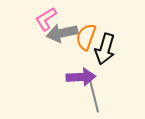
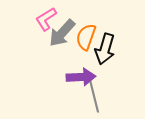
gray arrow: rotated 36 degrees counterclockwise
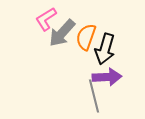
purple arrow: moved 26 px right
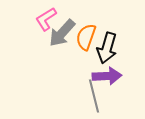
black arrow: moved 2 px right, 1 px up
purple arrow: moved 1 px up
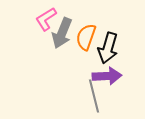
gray arrow: rotated 20 degrees counterclockwise
black arrow: moved 1 px right
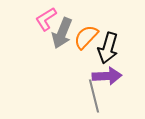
orange semicircle: rotated 24 degrees clockwise
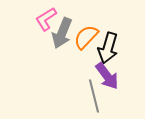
purple arrow: rotated 56 degrees clockwise
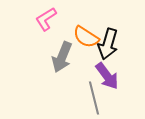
gray arrow: moved 24 px down
orange semicircle: rotated 100 degrees counterclockwise
black arrow: moved 4 px up
gray line: moved 2 px down
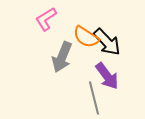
black arrow: moved 1 px left, 2 px up; rotated 60 degrees counterclockwise
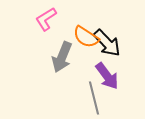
black arrow: moved 1 px down
